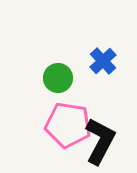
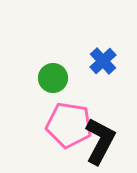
green circle: moved 5 px left
pink pentagon: moved 1 px right
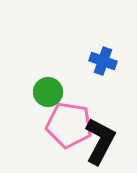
blue cross: rotated 28 degrees counterclockwise
green circle: moved 5 px left, 14 px down
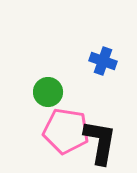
pink pentagon: moved 3 px left, 6 px down
black L-shape: moved 1 px down; rotated 18 degrees counterclockwise
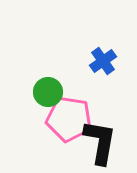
blue cross: rotated 36 degrees clockwise
pink pentagon: moved 3 px right, 12 px up
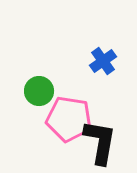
green circle: moved 9 px left, 1 px up
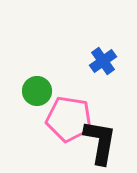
green circle: moved 2 px left
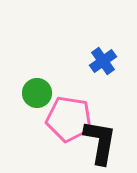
green circle: moved 2 px down
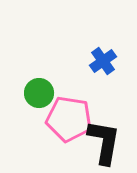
green circle: moved 2 px right
black L-shape: moved 4 px right
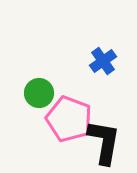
pink pentagon: rotated 12 degrees clockwise
